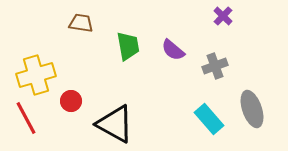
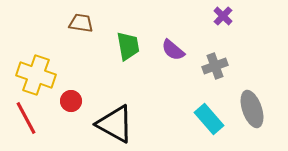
yellow cross: rotated 36 degrees clockwise
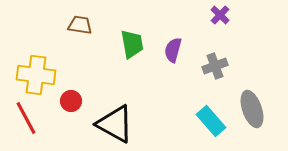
purple cross: moved 3 px left, 1 px up
brown trapezoid: moved 1 px left, 2 px down
green trapezoid: moved 4 px right, 2 px up
purple semicircle: rotated 65 degrees clockwise
yellow cross: rotated 12 degrees counterclockwise
cyan rectangle: moved 2 px right, 2 px down
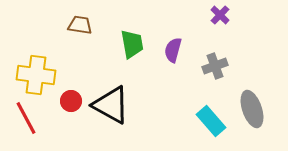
black triangle: moved 4 px left, 19 px up
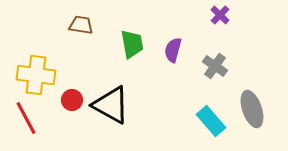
brown trapezoid: moved 1 px right
gray cross: rotated 35 degrees counterclockwise
red circle: moved 1 px right, 1 px up
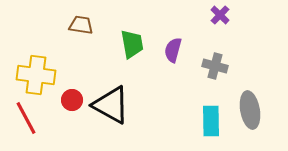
gray cross: rotated 20 degrees counterclockwise
gray ellipse: moved 2 px left, 1 px down; rotated 9 degrees clockwise
cyan rectangle: rotated 40 degrees clockwise
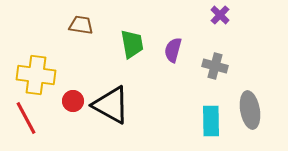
red circle: moved 1 px right, 1 px down
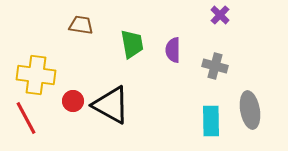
purple semicircle: rotated 15 degrees counterclockwise
